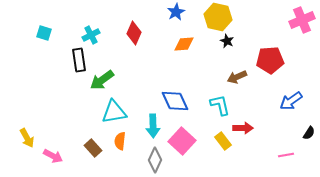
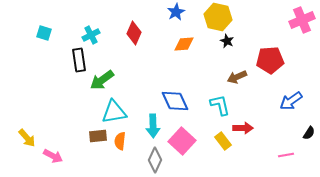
yellow arrow: rotated 12 degrees counterclockwise
brown rectangle: moved 5 px right, 12 px up; rotated 54 degrees counterclockwise
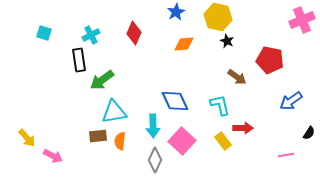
red pentagon: rotated 16 degrees clockwise
brown arrow: rotated 120 degrees counterclockwise
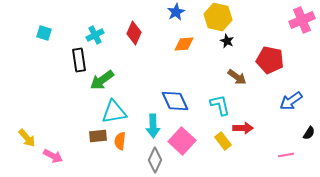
cyan cross: moved 4 px right
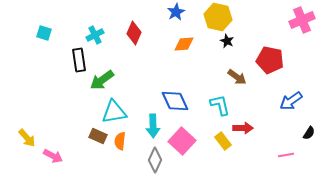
brown rectangle: rotated 30 degrees clockwise
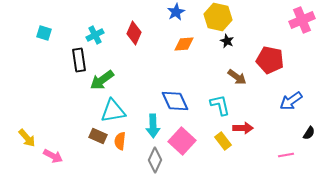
cyan triangle: moved 1 px left, 1 px up
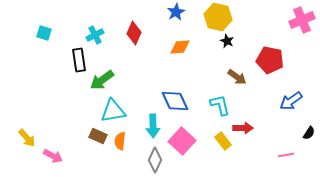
orange diamond: moved 4 px left, 3 px down
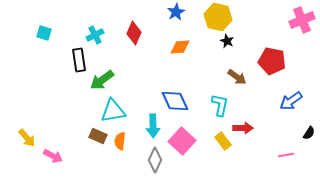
red pentagon: moved 2 px right, 1 px down
cyan L-shape: rotated 25 degrees clockwise
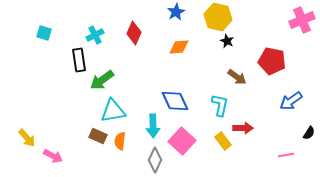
orange diamond: moved 1 px left
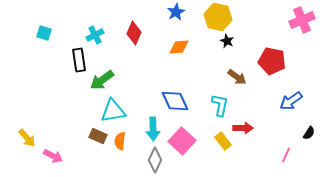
cyan arrow: moved 3 px down
pink line: rotated 56 degrees counterclockwise
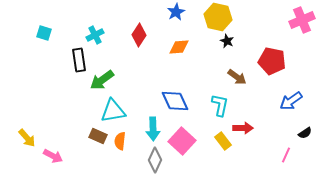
red diamond: moved 5 px right, 2 px down; rotated 10 degrees clockwise
black semicircle: moved 4 px left; rotated 24 degrees clockwise
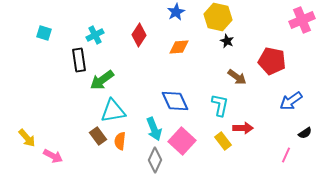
cyan arrow: moved 1 px right; rotated 20 degrees counterclockwise
brown rectangle: rotated 30 degrees clockwise
